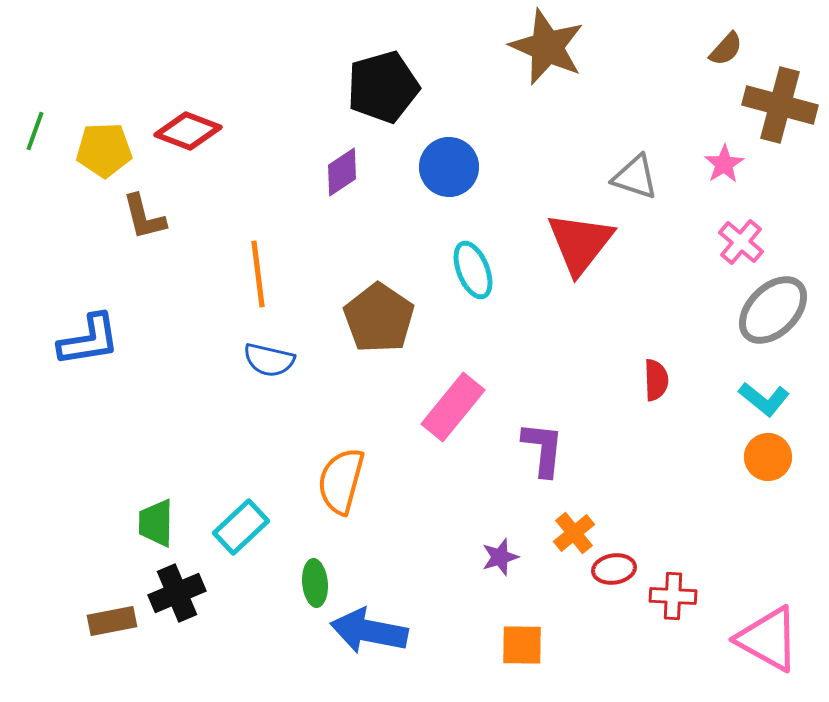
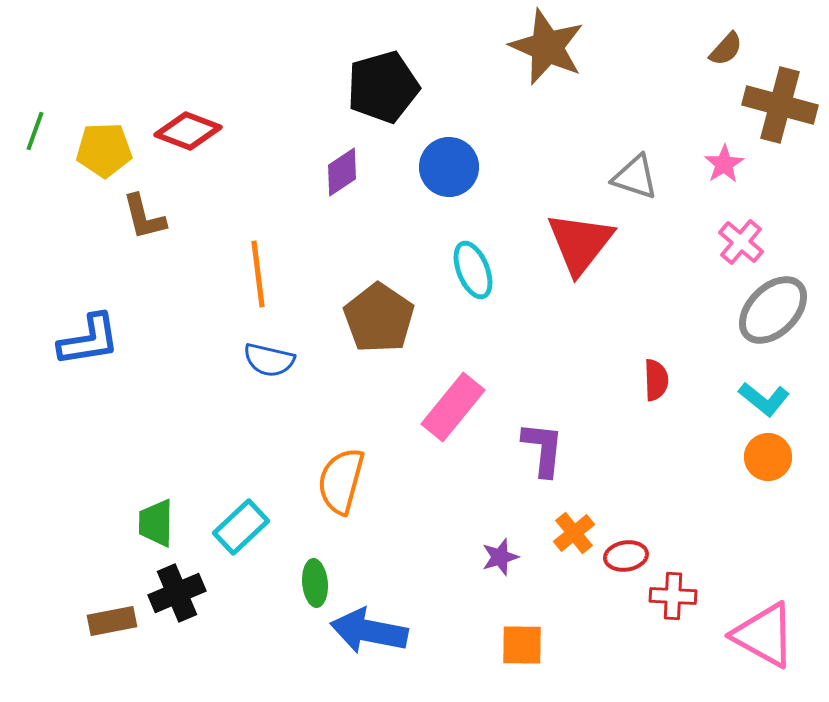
red ellipse: moved 12 px right, 13 px up
pink triangle: moved 4 px left, 4 px up
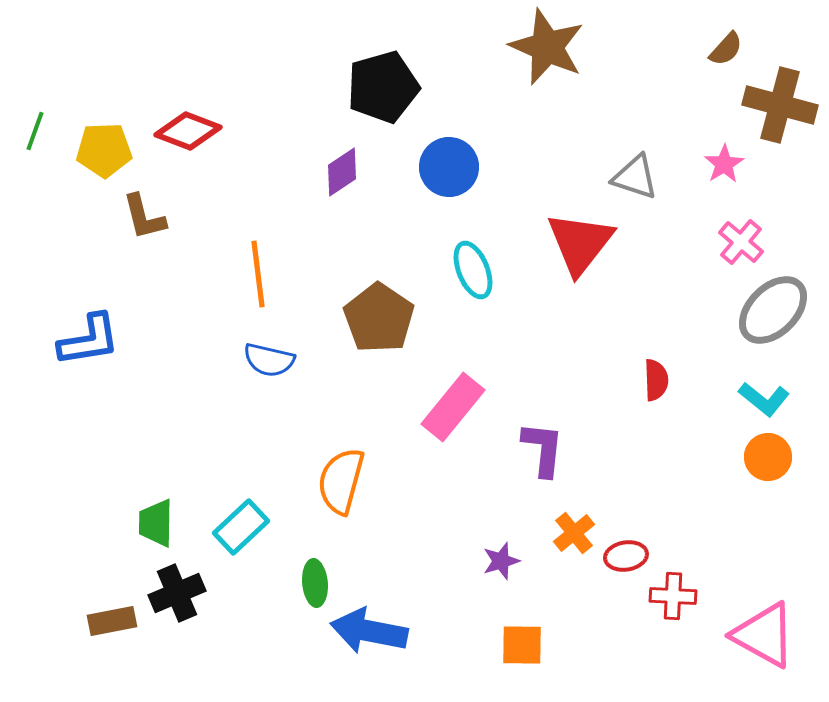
purple star: moved 1 px right, 4 px down
